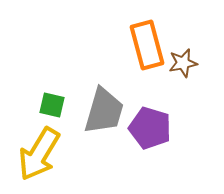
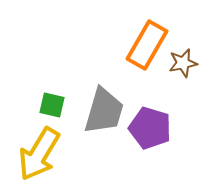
orange rectangle: rotated 45 degrees clockwise
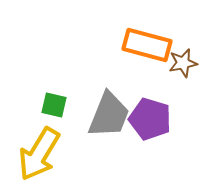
orange rectangle: rotated 75 degrees clockwise
green square: moved 2 px right
gray trapezoid: moved 5 px right, 4 px down; rotated 6 degrees clockwise
purple pentagon: moved 9 px up
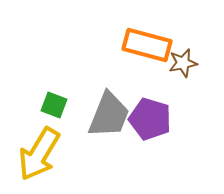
green square: rotated 8 degrees clockwise
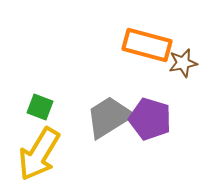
green square: moved 14 px left, 2 px down
gray trapezoid: moved 2 px down; rotated 144 degrees counterclockwise
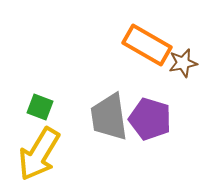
orange rectangle: rotated 15 degrees clockwise
gray trapezoid: rotated 66 degrees counterclockwise
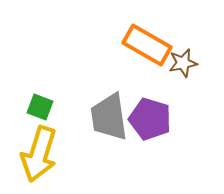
yellow arrow: rotated 14 degrees counterclockwise
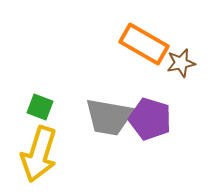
orange rectangle: moved 3 px left, 1 px up
brown star: moved 2 px left
gray trapezoid: rotated 72 degrees counterclockwise
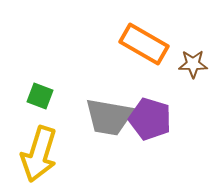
brown star: moved 12 px right, 1 px down; rotated 12 degrees clockwise
green square: moved 11 px up
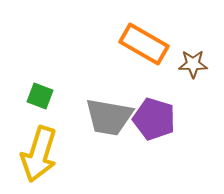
purple pentagon: moved 4 px right
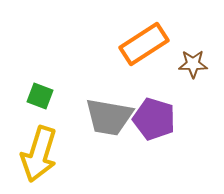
orange rectangle: rotated 63 degrees counterclockwise
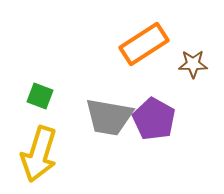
purple pentagon: rotated 12 degrees clockwise
